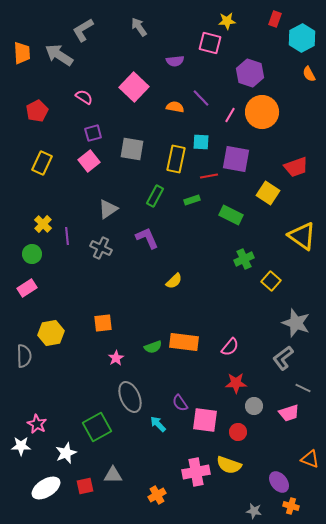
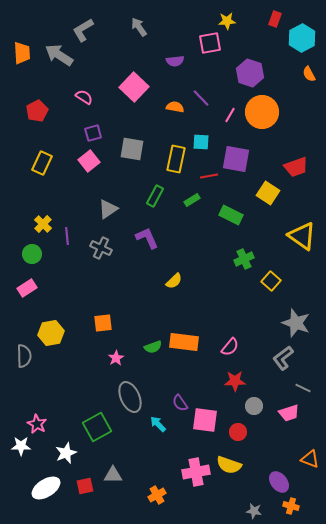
pink square at (210, 43): rotated 25 degrees counterclockwise
green rectangle at (192, 200): rotated 14 degrees counterclockwise
red star at (236, 383): moved 1 px left, 2 px up
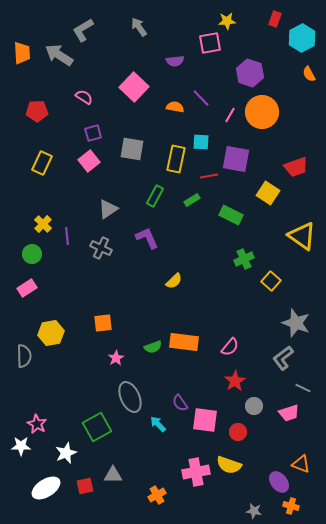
red pentagon at (37, 111): rotated 25 degrees clockwise
red star at (235, 381): rotated 30 degrees counterclockwise
orange triangle at (310, 459): moved 9 px left, 5 px down
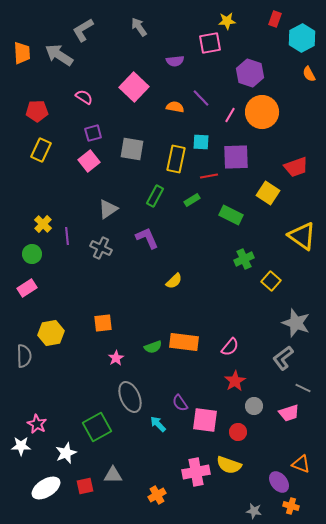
purple square at (236, 159): moved 2 px up; rotated 12 degrees counterclockwise
yellow rectangle at (42, 163): moved 1 px left, 13 px up
